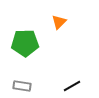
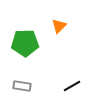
orange triangle: moved 4 px down
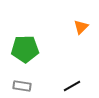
orange triangle: moved 22 px right, 1 px down
green pentagon: moved 6 px down
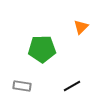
green pentagon: moved 17 px right
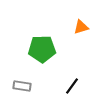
orange triangle: rotated 28 degrees clockwise
black line: rotated 24 degrees counterclockwise
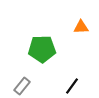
orange triangle: rotated 14 degrees clockwise
gray rectangle: rotated 60 degrees counterclockwise
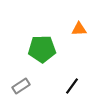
orange triangle: moved 2 px left, 2 px down
gray rectangle: moved 1 px left; rotated 18 degrees clockwise
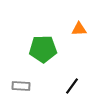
green pentagon: moved 1 px right
gray rectangle: rotated 36 degrees clockwise
